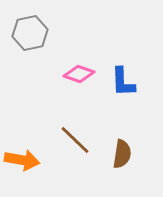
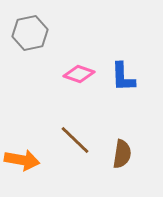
blue L-shape: moved 5 px up
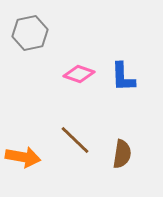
orange arrow: moved 1 px right, 3 px up
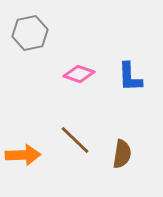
blue L-shape: moved 7 px right
orange arrow: moved 2 px up; rotated 12 degrees counterclockwise
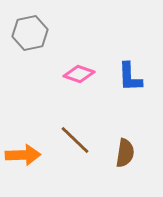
brown semicircle: moved 3 px right, 1 px up
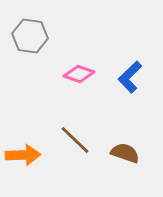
gray hexagon: moved 3 px down; rotated 20 degrees clockwise
blue L-shape: rotated 48 degrees clockwise
brown semicircle: rotated 80 degrees counterclockwise
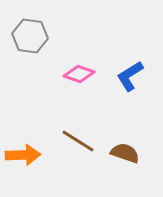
blue L-shape: moved 1 px up; rotated 12 degrees clockwise
brown line: moved 3 px right, 1 px down; rotated 12 degrees counterclockwise
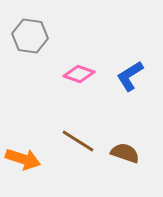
orange arrow: moved 4 px down; rotated 20 degrees clockwise
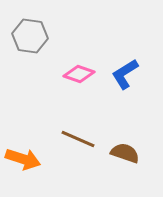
blue L-shape: moved 5 px left, 2 px up
brown line: moved 2 px up; rotated 8 degrees counterclockwise
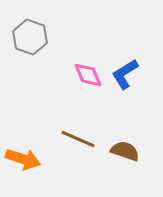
gray hexagon: moved 1 px down; rotated 12 degrees clockwise
pink diamond: moved 9 px right, 1 px down; rotated 48 degrees clockwise
brown semicircle: moved 2 px up
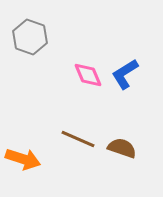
brown semicircle: moved 3 px left, 3 px up
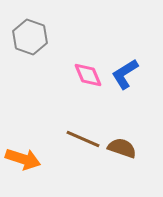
brown line: moved 5 px right
